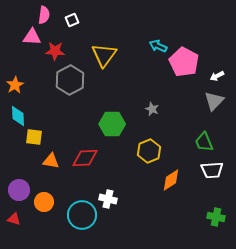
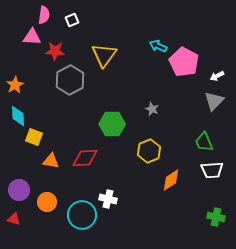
yellow square: rotated 12 degrees clockwise
orange circle: moved 3 px right
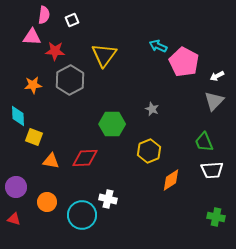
orange star: moved 18 px right; rotated 24 degrees clockwise
purple circle: moved 3 px left, 3 px up
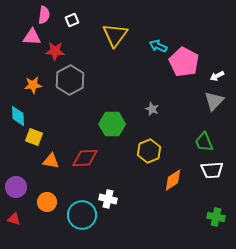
yellow triangle: moved 11 px right, 20 px up
orange diamond: moved 2 px right
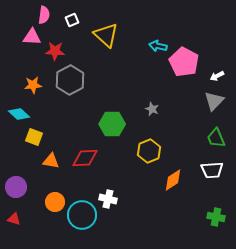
yellow triangle: moved 9 px left; rotated 24 degrees counterclockwise
cyan arrow: rotated 12 degrees counterclockwise
cyan diamond: moved 1 px right, 2 px up; rotated 45 degrees counterclockwise
green trapezoid: moved 12 px right, 4 px up
orange circle: moved 8 px right
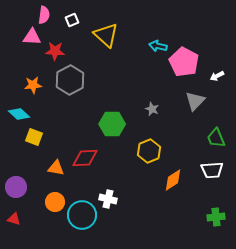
gray triangle: moved 19 px left
orange triangle: moved 5 px right, 7 px down
green cross: rotated 18 degrees counterclockwise
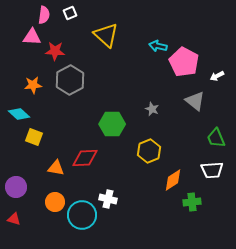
white square: moved 2 px left, 7 px up
gray triangle: rotated 35 degrees counterclockwise
green cross: moved 24 px left, 15 px up
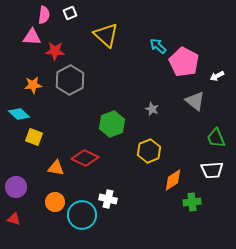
cyan arrow: rotated 30 degrees clockwise
green hexagon: rotated 20 degrees counterclockwise
red diamond: rotated 28 degrees clockwise
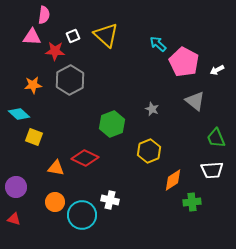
white square: moved 3 px right, 23 px down
cyan arrow: moved 2 px up
white arrow: moved 6 px up
white cross: moved 2 px right, 1 px down
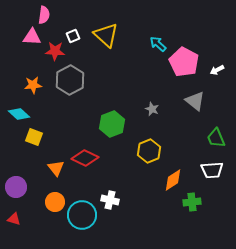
orange triangle: rotated 42 degrees clockwise
